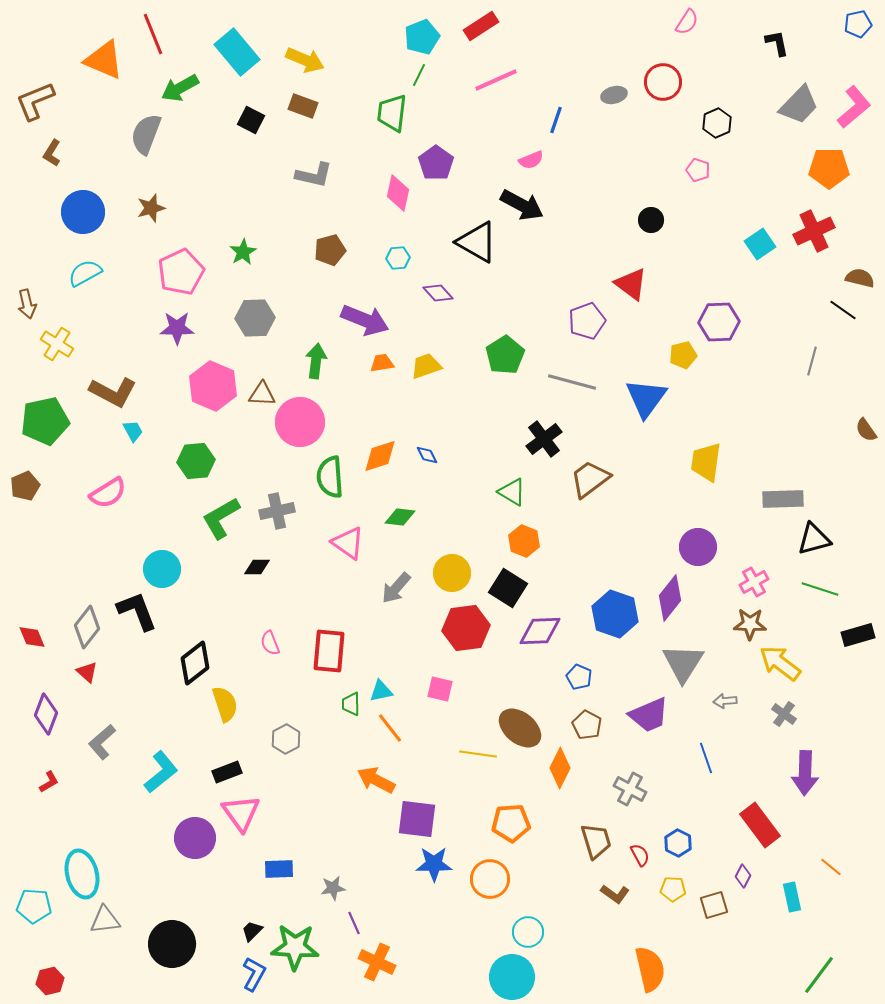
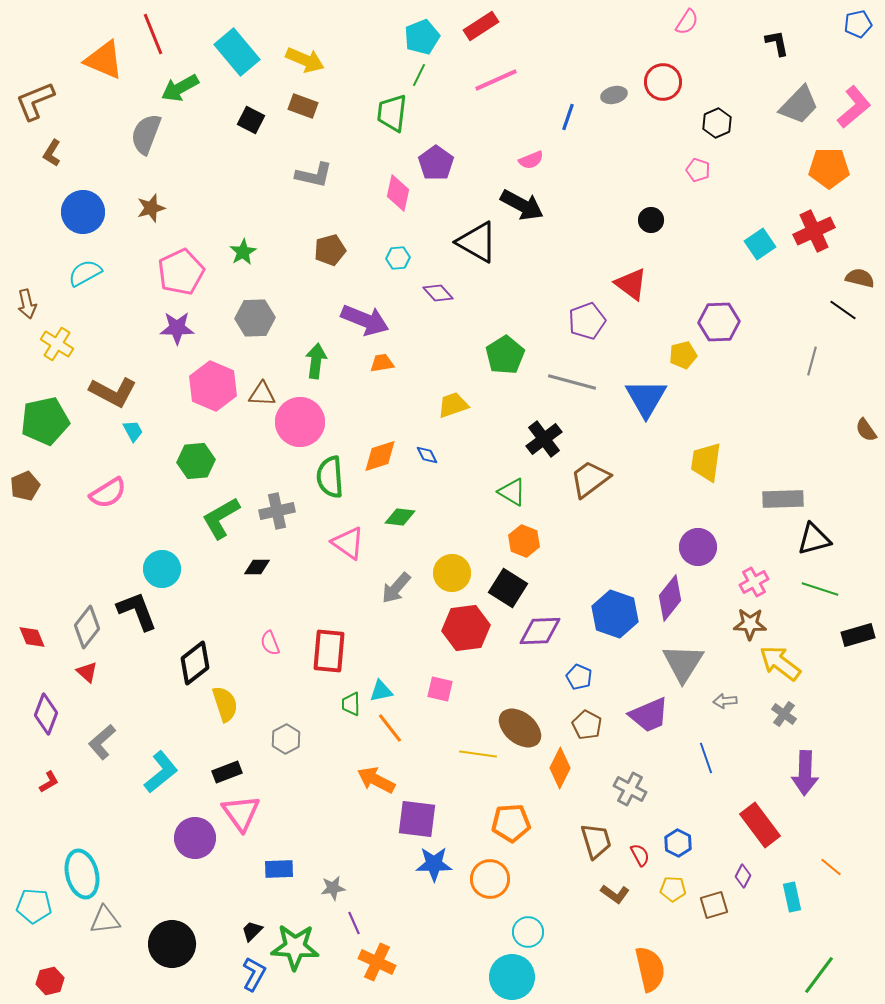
blue line at (556, 120): moved 12 px right, 3 px up
yellow trapezoid at (426, 366): moved 27 px right, 39 px down
blue triangle at (646, 398): rotated 6 degrees counterclockwise
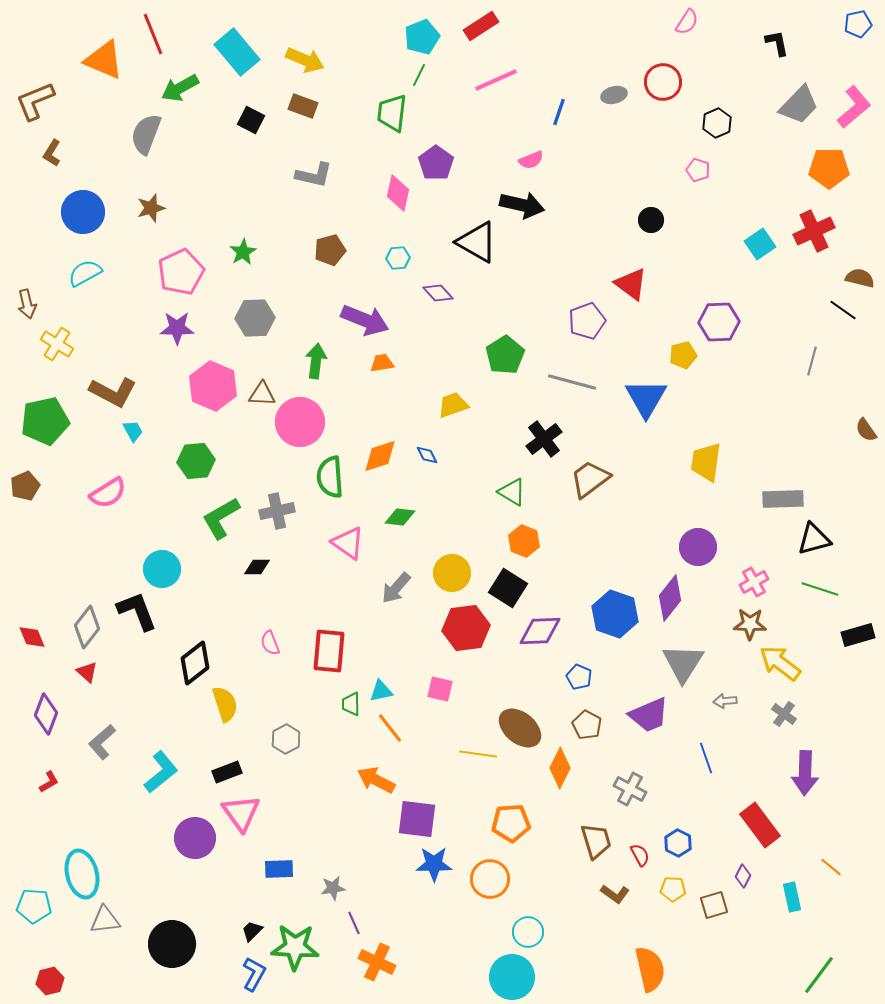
blue line at (568, 117): moved 9 px left, 5 px up
black arrow at (522, 205): rotated 15 degrees counterclockwise
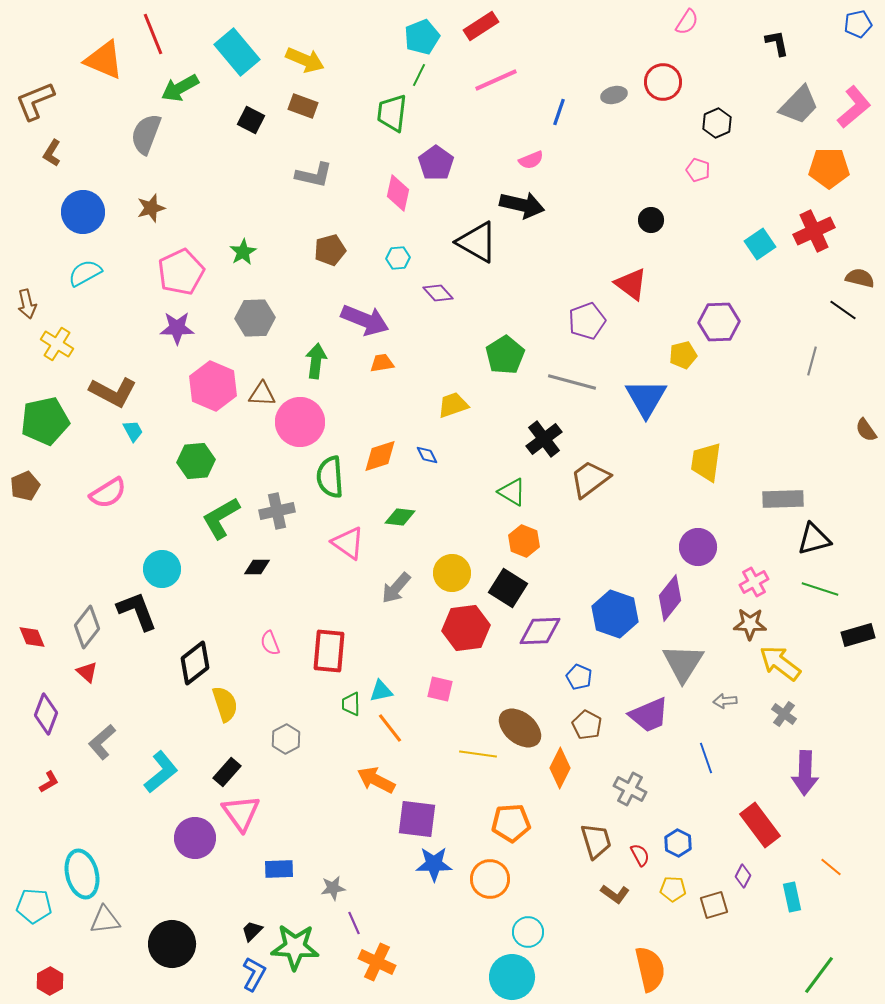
black rectangle at (227, 772): rotated 28 degrees counterclockwise
red hexagon at (50, 981): rotated 16 degrees counterclockwise
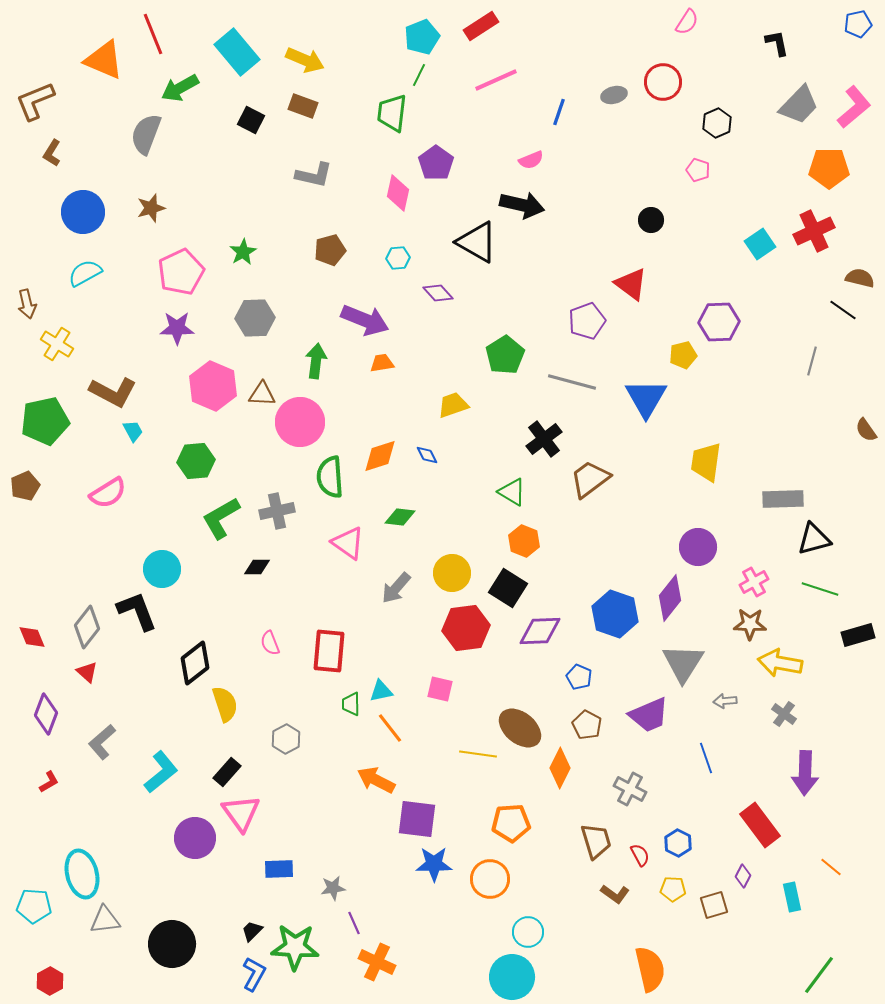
yellow arrow at (780, 663): rotated 27 degrees counterclockwise
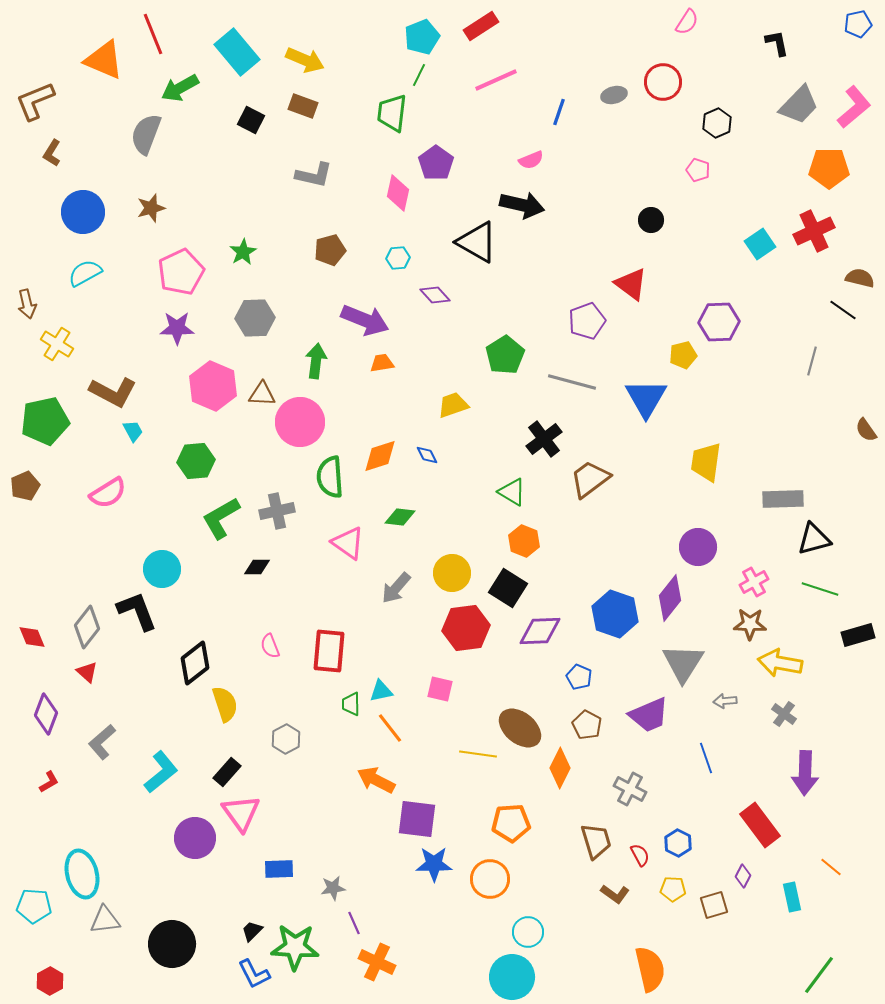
purple diamond at (438, 293): moved 3 px left, 2 px down
pink semicircle at (270, 643): moved 3 px down
blue L-shape at (254, 974): rotated 124 degrees clockwise
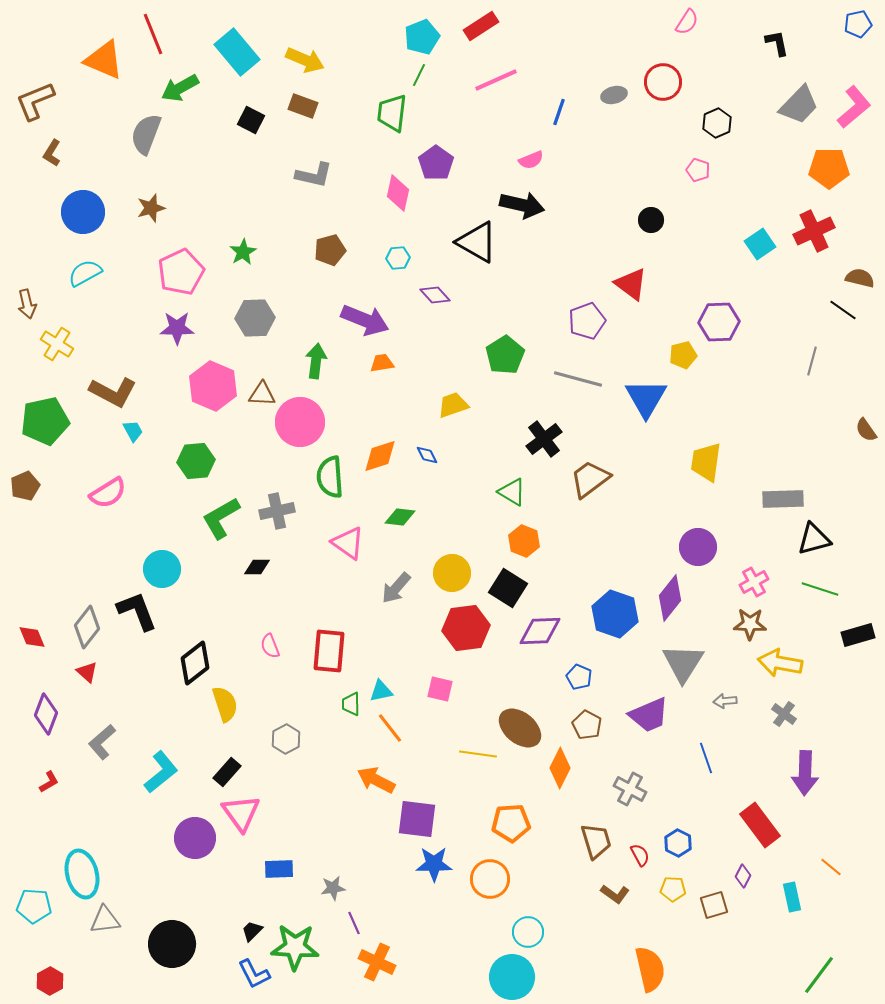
gray line at (572, 382): moved 6 px right, 3 px up
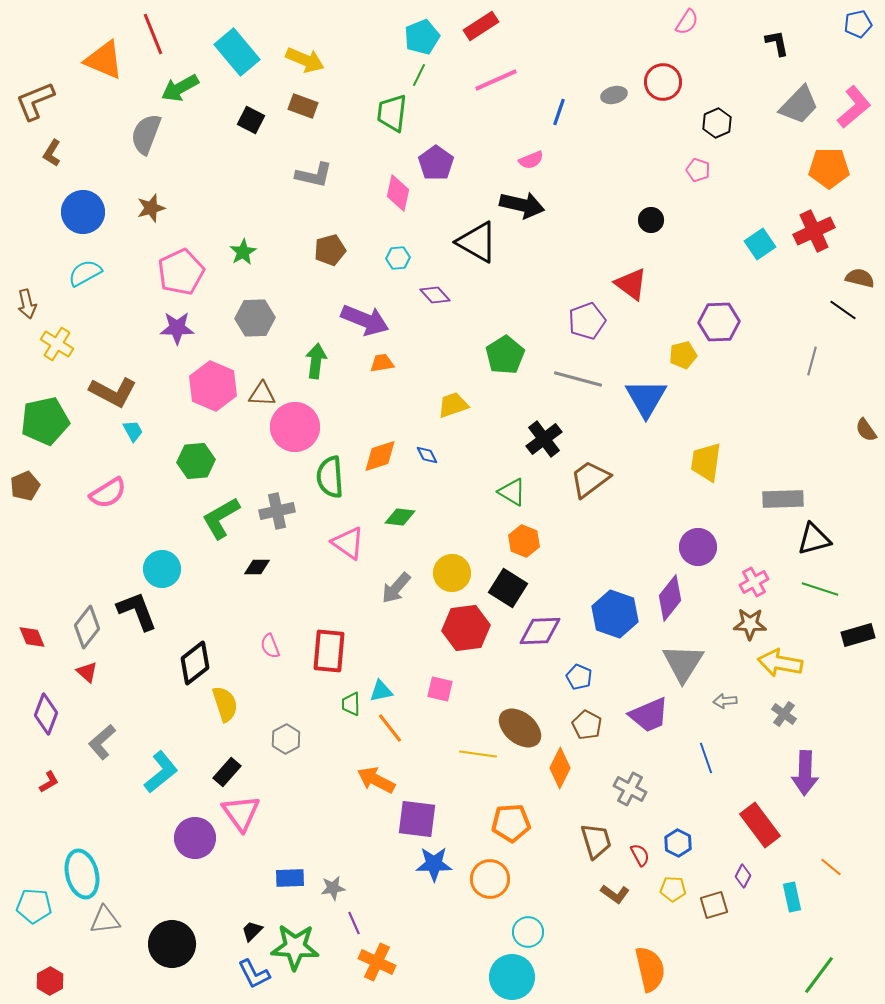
pink circle at (300, 422): moved 5 px left, 5 px down
blue rectangle at (279, 869): moved 11 px right, 9 px down
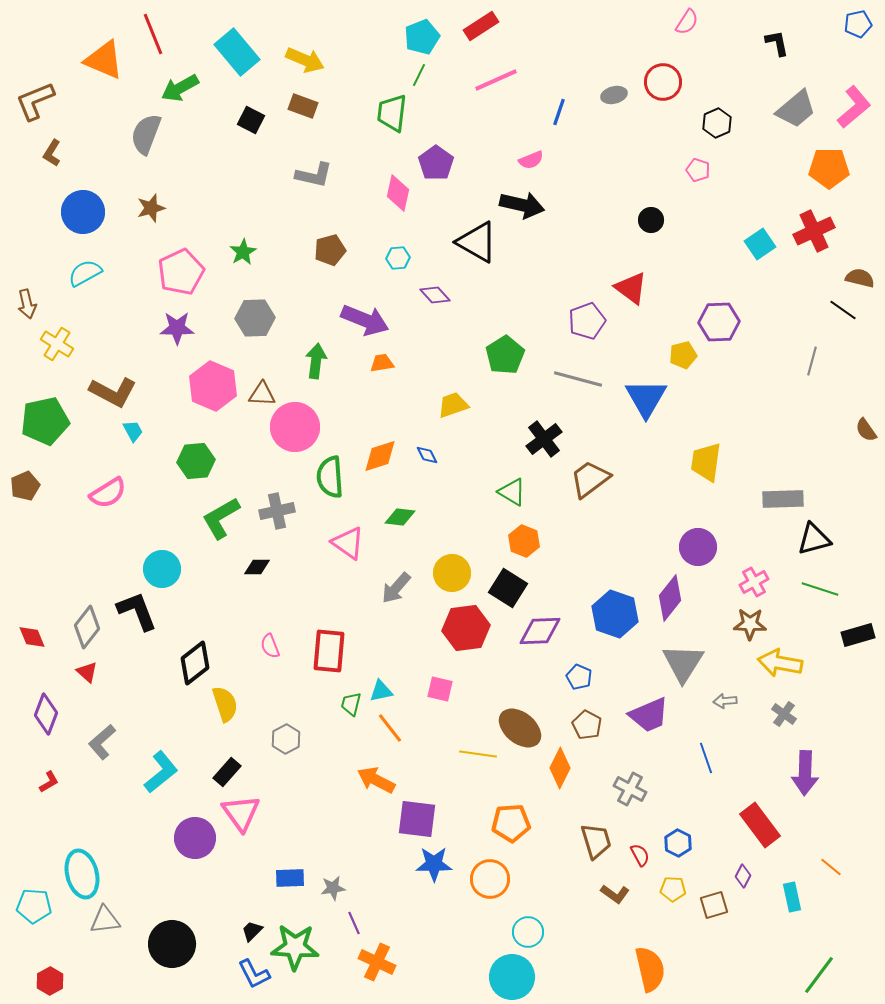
gray trapezoid at (799, 105): moved 3 px left, 4 px down; rotated 6 degrees clockwise
red triangle at (631, 284): moved 4 px down
green trapezoid at (351, 704): rotated 15 degrees clockwise
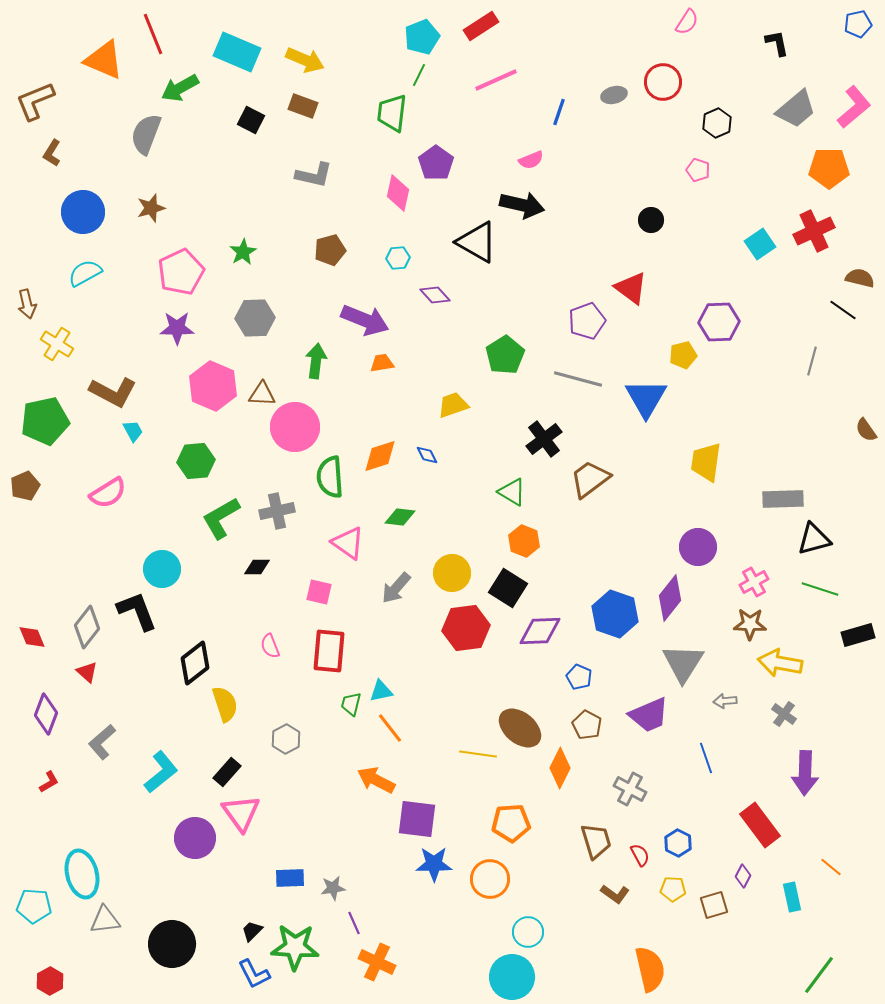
cyan rectangle at (237, 52): rotated 27 degrees counterclockwise
pink square at (440, 689): moved 121 px left, 97 px up
